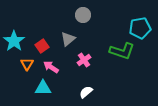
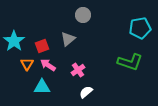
red square: rotated 16 degrees clockwise
green L-shape: moved 8 px right, 11 px down
pink cross: moved 6 px left, 10 px down
pink arrow: moved 3 px left, 2 px up
cyan triangle: moved 1 px left, 1 px up
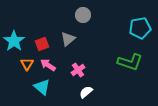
red square: moved 2 px up
cyan triangle: rotated 42 degrees clockwise
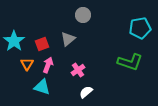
pink arrow: rotated 77 degrees clockwise
cyan triangle: rotated 24 degrees counterclockwise
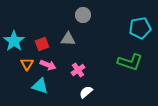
gray triangle: rotated 42 degrees clockwise
pink arrow: rotated 91 degrees clockwise
cyan triangle: moved 2 px left, 1 px up
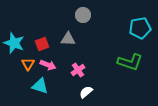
cyan star: moved 2 px down; rotated 15 degrees counterclockwise
orange triangle: moved 1 px right
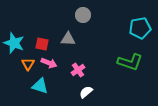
red square: rotated 32 degrees clockwise
pink arrow: moved 1 px right, 2 px up
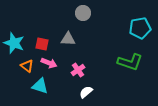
gray circle: moved 2 px up
orange triangle: moved 1 px left, 2 px down; rotated 24 degrees counterclockwise
